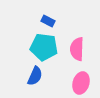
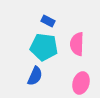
pink semicircle: moved 5 px up
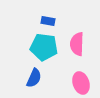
blue rectangle: rotated 16 degrees counterclockwise
blue semicircle: moved 1 px left, 2 px down
pink ellipse: rotated 35 degrees counterclockwise
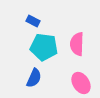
blue rectangle: moved 15 px left; rotated 16 degrees clockwise
pink ellipse: rotated 15 degrees counterclockwise
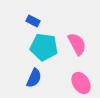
pink semicircle: rotated 150 degrees clockwise
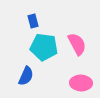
blue rectangle: rotated 48 degrees clockwise
blue semicircle: moved 8 px left, 2 px up
pink ellipse: rotated 55 degrees counterclockwise
